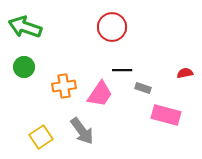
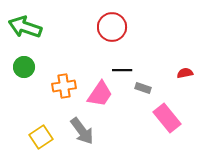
pink rectangle: moved 1 px right, 3 px down; rotated 36 degrees clockwise
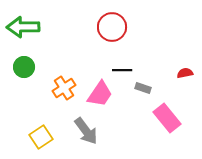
green arrow: moved 2 px left; rotated 20 degrees counterclockwise
orange cross: moved 2 px down; rotated 25 degrees counterclockwise
gray arrow: moved 4 px right
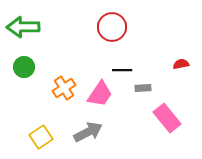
red semicircle: moved 4 px left, 9 px up
gray rectangle: rotated 21 degrees counterclockwise
gray arrow: moved 2 px right, 1 px down; rotated 80 degrees counterclockwise
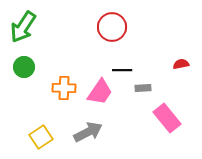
green arrow: rotated 56 degrees counterclockwise
orange cross: rotated 35 degrees clockwise
pink trapezoid: moved 2 px up
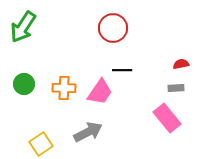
red circle: moved 1 px right, 1 px down
green circle: moved 17 px down
gray rectangle: moved 33 px right
yellow square: moved 7 px down
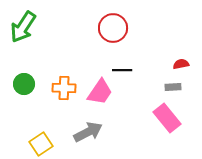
gray rectangle: moved 3 px left, 1 px up
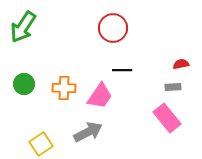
pink trapezoid: moved 4 px down
